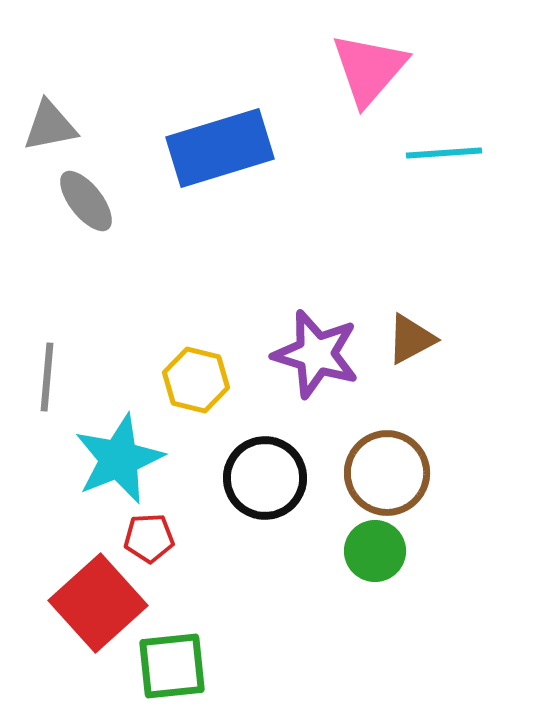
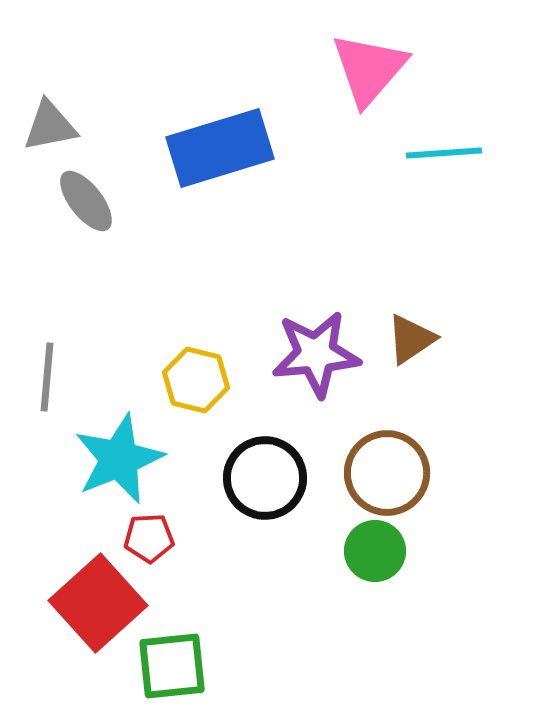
brown triangle: rotated 6 degrees counterclockwise
purple star: rotated 22 degrees counterclockwise
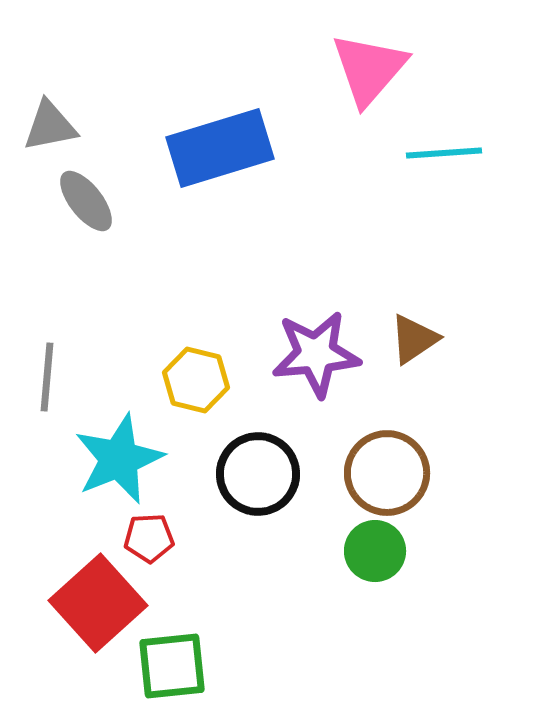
brown triangle: moved 3 px right
black circle: moved 7 px left, 4 px up
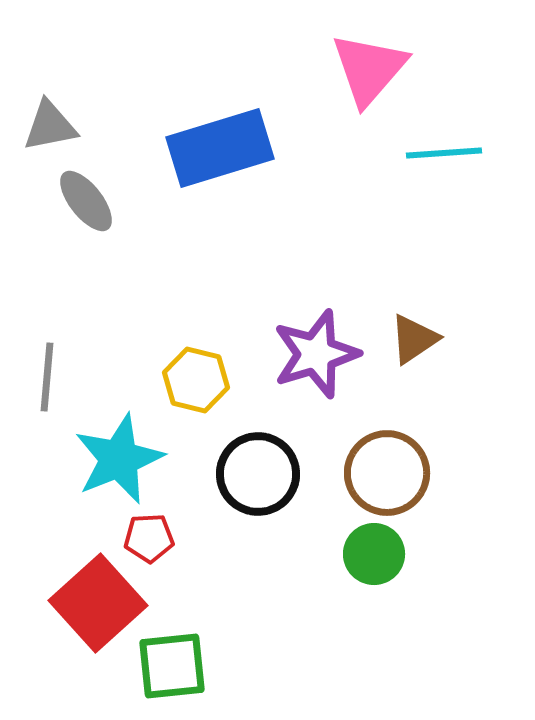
purple star: rotated 12 degrees counterclockwise
green circle: moved 1 px left, 3 px down
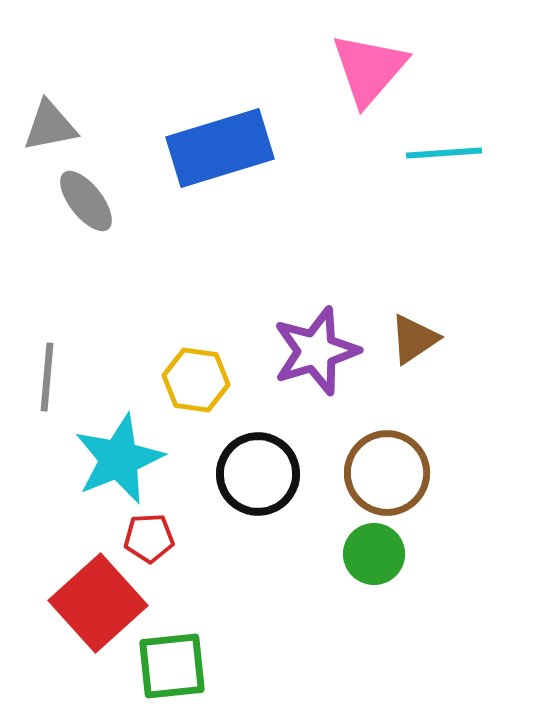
purple star: moved 3 px up
yellow hexagon: rotated 6 degrees counterclockwise
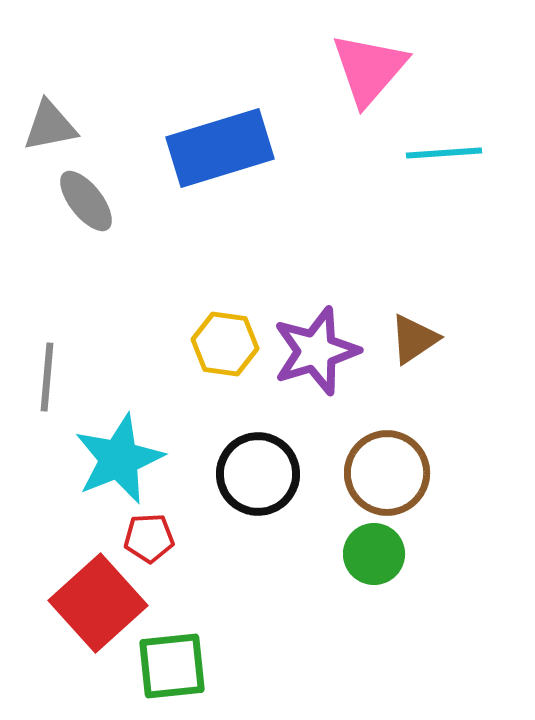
yellow hexagon: moved 29 px right, 36 px up
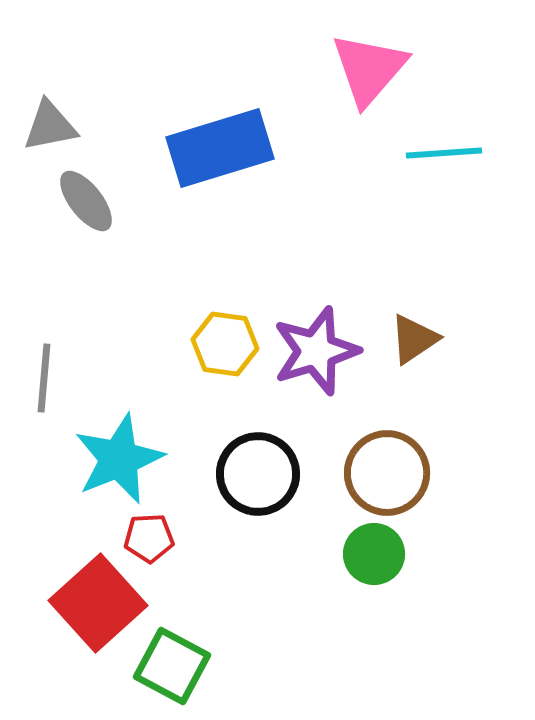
gray line: moved 3 px left, 1 px down
green square: rotated 34 degrees clockwise
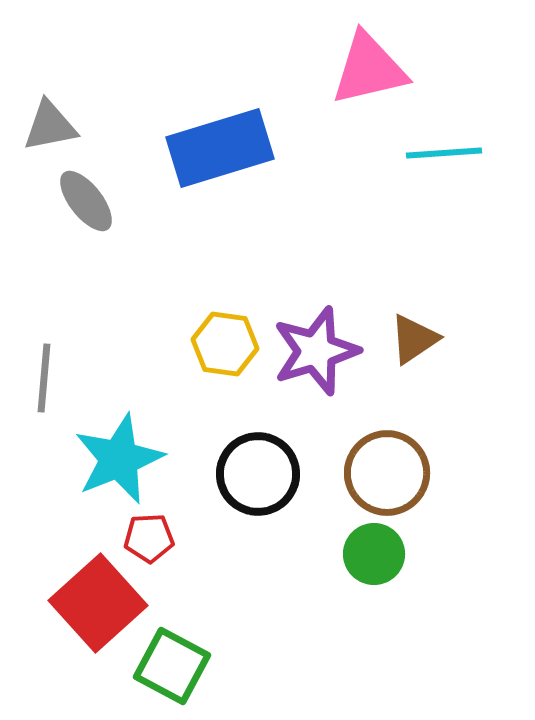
pink triangle: rotated 36 degrees clockwise
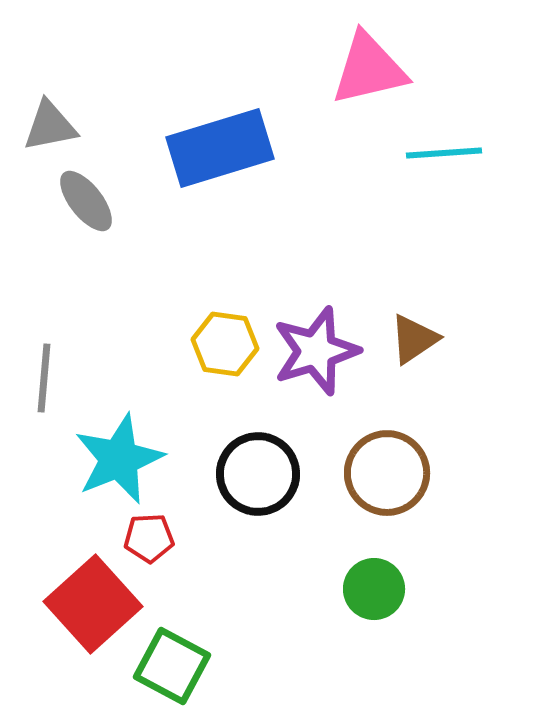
green circle: moved 35 px down
red square: moved 5 px left, 1 px down
